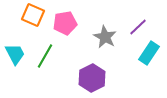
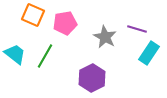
purple line: moved 1 px left, 2 px down; rotated 60 degrees clockwise
cyan trapezoid: rotated 25 degrees counterclockwise
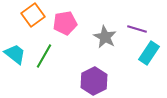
orange square: rotated 30 degrees clockwise
green line: moved 1 px left
purple hexagon: moved 2 px right, 3 px down
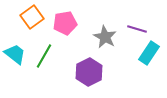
orange square: moved 1 px left, 2 px down
purple hexagon: moved 5 px left, 9 px up
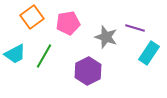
pink pentagon: moved 3 px right
purple line: moved 2 px left, 1 px up
gray star: moved 1 px right; rotated 10 degrees counterclockwise
cyan trapezoid: rotated 115 degrees clockwise
purple hexagon: moved 1 px left, 1 px up
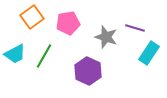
purple hexagon: rotated 8 degrees counterclockwise
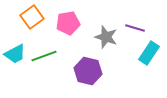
green line: rotated 40 degrees clockwise
purple hexagon: rotated 12 degrees counterclockwise
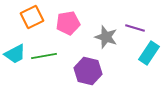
orange square: rotated 10 degrees clockwise
green line: rotated 10 degrees clockwise
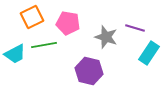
pink pentagon: rotated 20 degrees clockwise
green line: moved 11 px up
purple hexagon: moved 1 px right
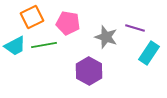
cyan trapezoid: moved 8 px up
purple hexagon: rotated 16 degrees clockwise
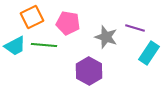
green line: rotated 15 degrees clockwise
